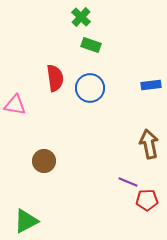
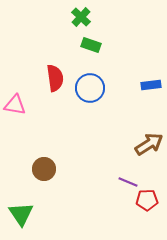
brown arrow: rotated 68 degrees clockwise
brown circle: moved 8 px down
green triangle: moved 5 px left, 7 px up; rotated 36 degrees counterclockwise
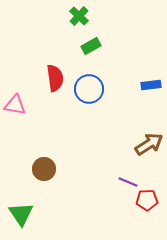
green cross: moved 2 px left, 1 px up
green rectangle: moved 1 px down; rotated 48 degrees counterclockwise
blue circle: moved 1 px left, 1 px down
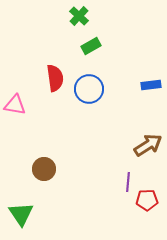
brown arrow: moved 1 px left, 1 px down
purple line: rotated 72 degrees clockwise
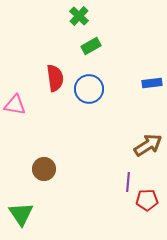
blue rectangle: moved 1 px right, 2 px up
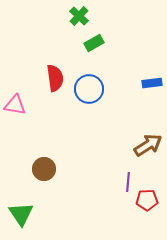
green rectangle: moved 3 px right, 3 px up
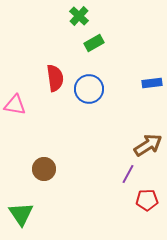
purple line: moved 8 px up; rotated 24 degrees clockwise
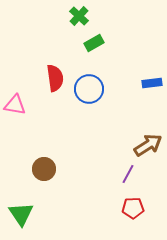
red pentagon: moved 14 px left, 8 px down
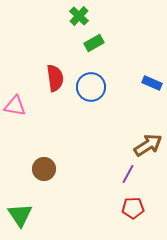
blue rectangle: rotated 30 degrees clockwise
blue circle: moved 2 px right, 2 px up
pink triangle: moved 1 px down
green triangle: moved 1 px left, 1 px down
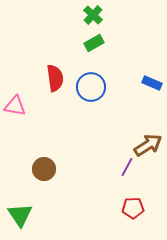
green cross: moved 14 px right, 1 px up
purple line: moved 1 px left, 7 px up
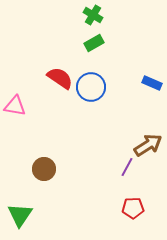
green cross: rotated 12 degrees counterclockwise
red semicircle: moved 5 px right; rotated 48 degrees counterclockwise
green triangle: rotated 8 degrees clockwise
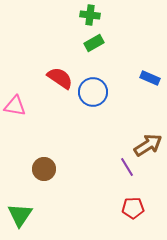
green cross: moved 3 px left; rotated 24 degrees counterclockwise
blue rectangle: moved 2 px left, 5 px up
blue circle: moved 2 px right, 5 px down
purple line: rotated 60 degrees counterclockwise
